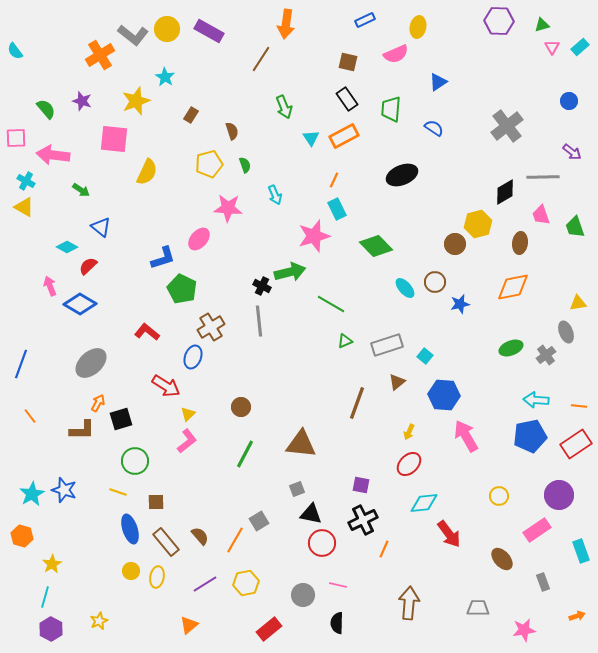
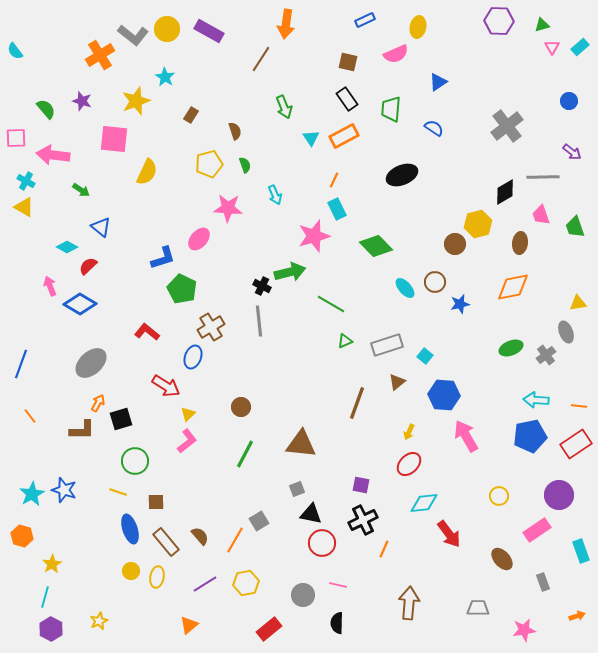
brown semicircle at (232, 131): moved 3 px right
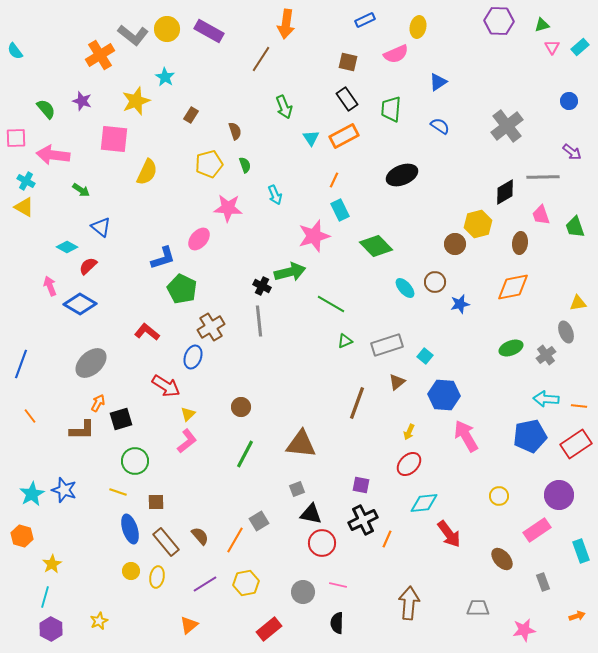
blue semicircle at (434, 128): moved 6 px right, 2 px up
cyan rectangle at (337, 209): moved 3 px right, 1 px down
cyan arrow at (536, 400): moved 10 px right, 1 px up
orange line at (384, 549): moved 3 px right, 10 px up
gray circle at (303, 595): moved 3 px up
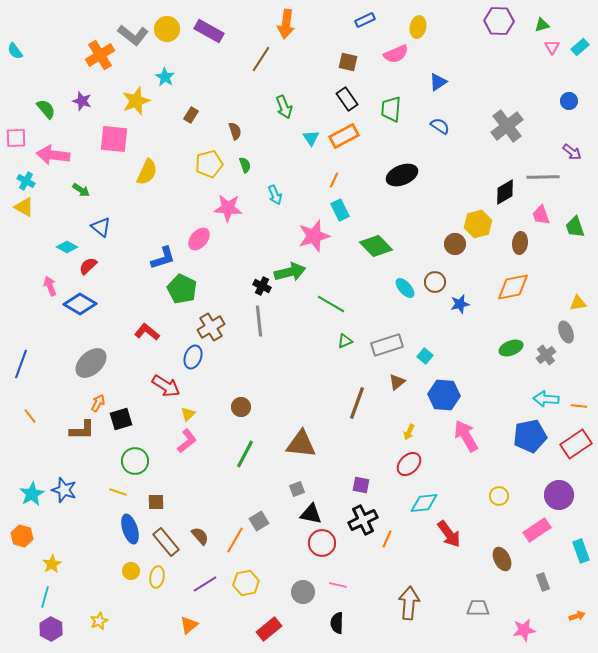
brown ellipse at (502, 559): rotated 15 degrees clockwise
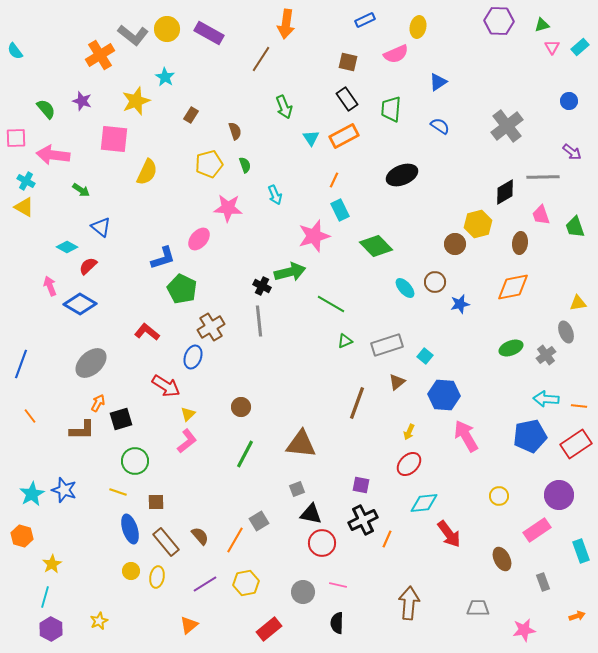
purple rectangle at (209, 31): moved 2 px down
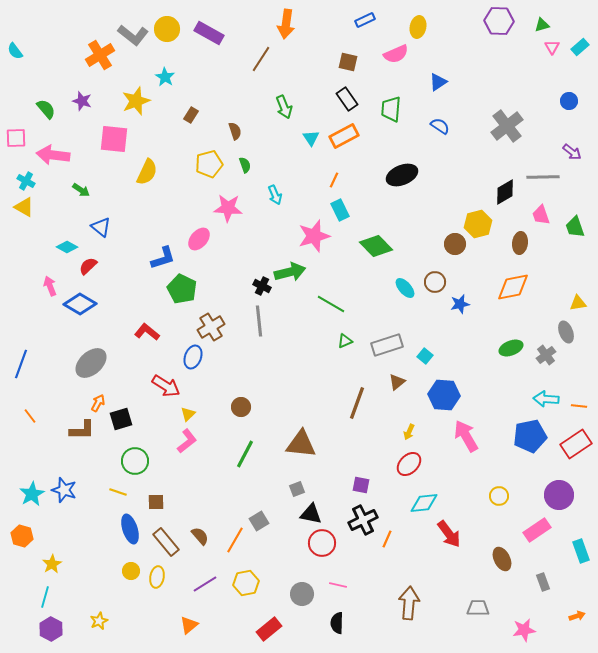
gray circle at (303, 592): moved 1 px left, 2 px down
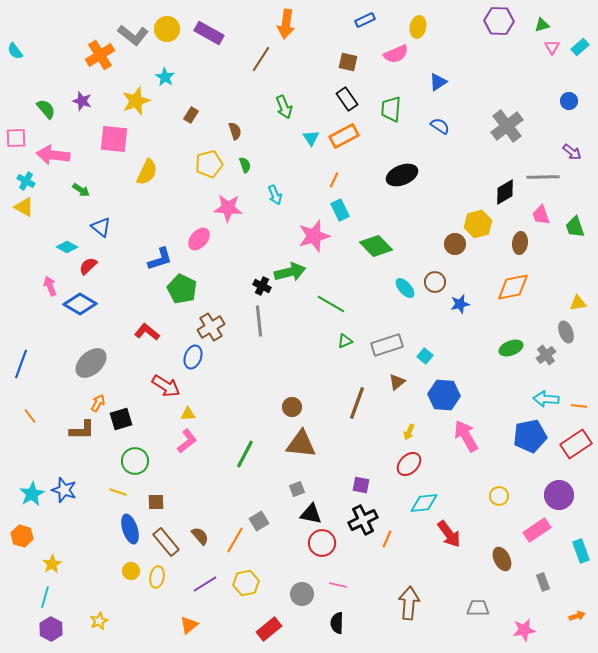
blue L-shape at (163, 258): moved 3 px left, 1 px down
brown circle at (241, 407): moved 51 px right
yellow triangle at (188, 414): rotated 42 degrees clockwise
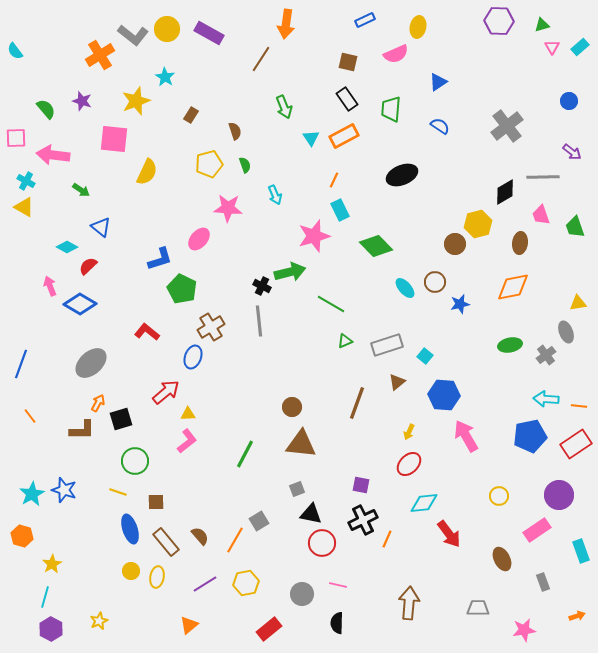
green ellipse at (511, 348): moved 1 px left, 3 px up; rotated 10 degrees clockwise
red arrow at (166, 386): moved 6 px down; rotated 72 degrees counterclockwise
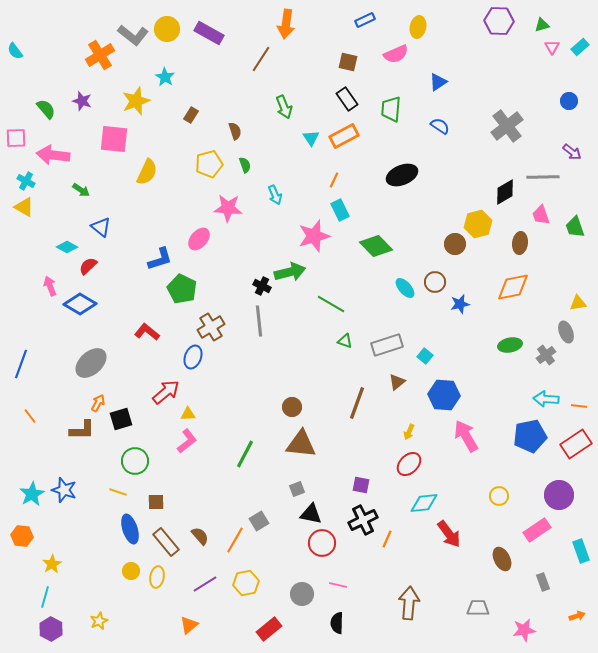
green triangle at (345, 341): rotated 42 degrees clockwise
orange hexagon at (22, 536): rotated 10 degrees counterclockwise
